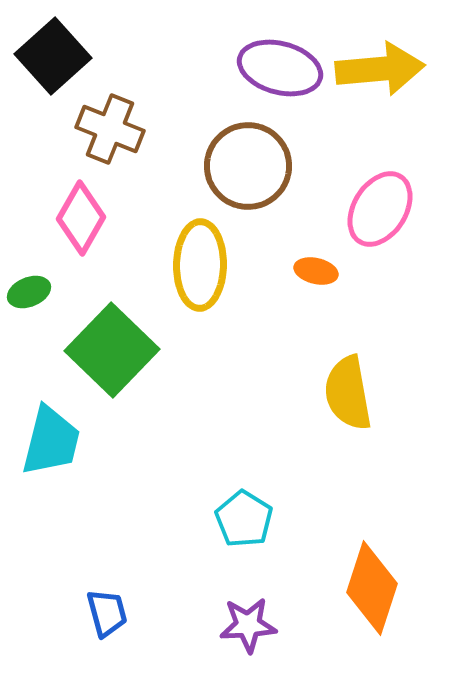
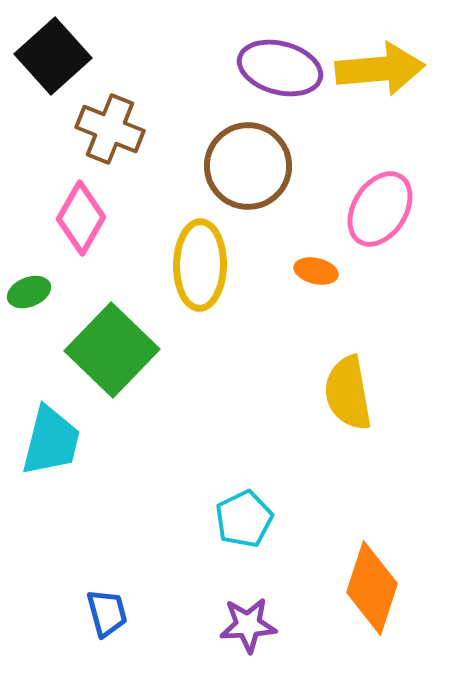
cyan pentagon: rotated 14 degrees clockwise
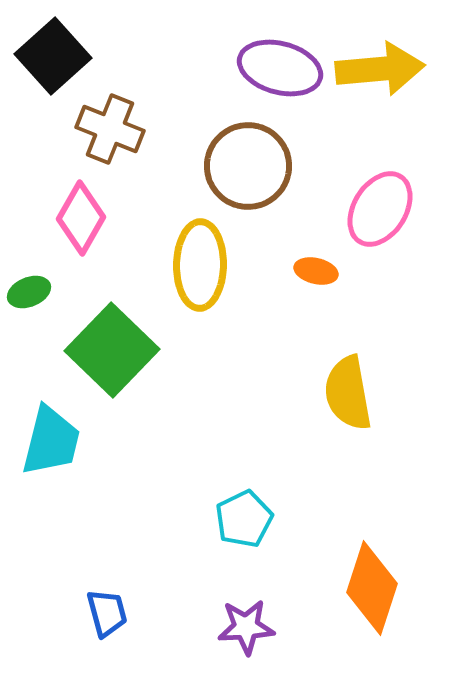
purple star: moved 2 px left, 2 px down
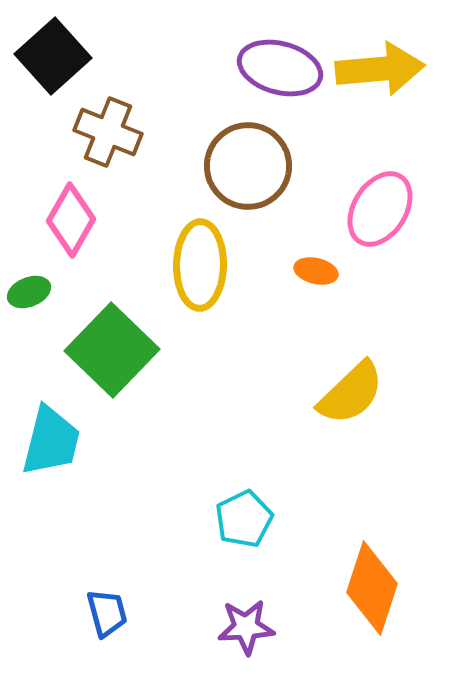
brown cross: moved 2 px left, 3 px down
pink diamond: moved 10 px left, 2 px down
yellow semicircle: moved 3 px right; rotated 124 degrees counterclockwise
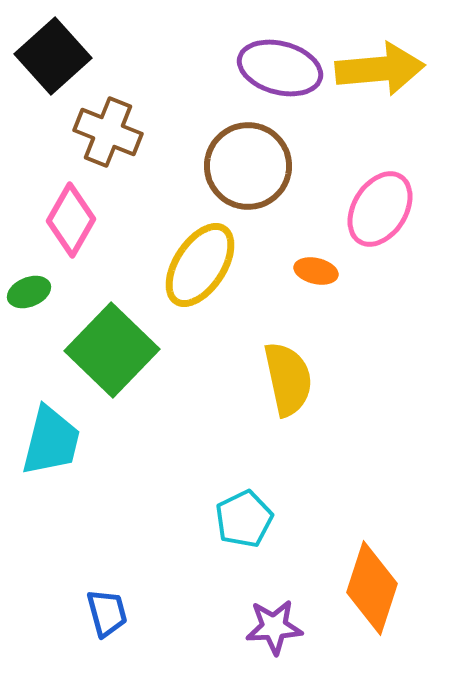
yellow ellipse: rotated 32 degrees clockwise
yellow semicircle: moved 63 px left, 14 px up; rotated 58 degrees counterclockwise
purple star: moved 28 px right
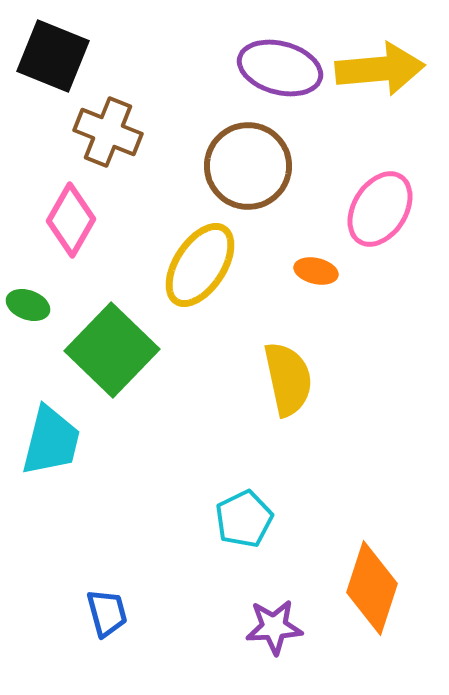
black square: rotated 26 degrees counterclockwise
green ellipse: moved 1 px left, 13 px down; rotated 42 degrees clockwise
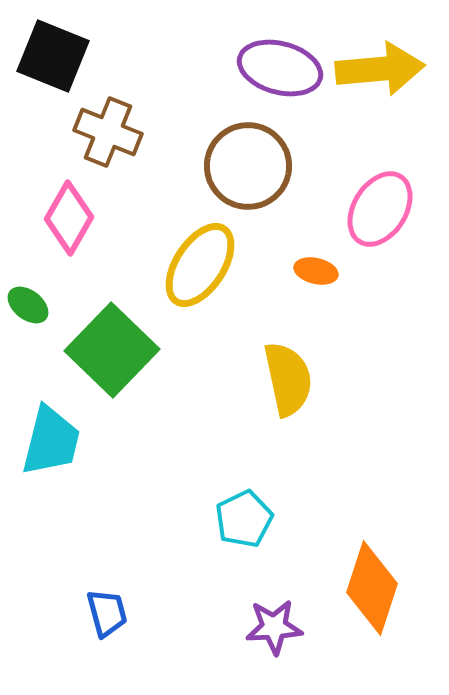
pink diamond: moved 2 px left, 2 px up
green ellipse: rotated 18 degrees clockwise
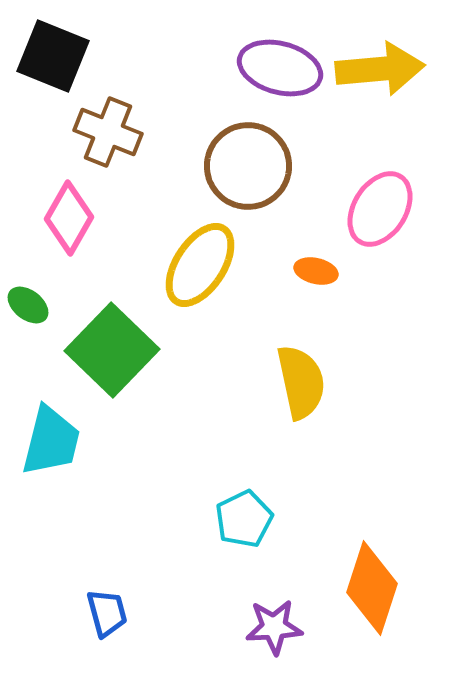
yellow semicircle: moved 13 px right, 3 px down
